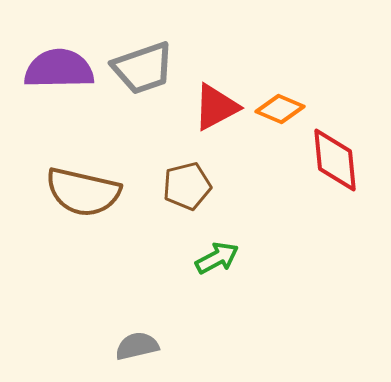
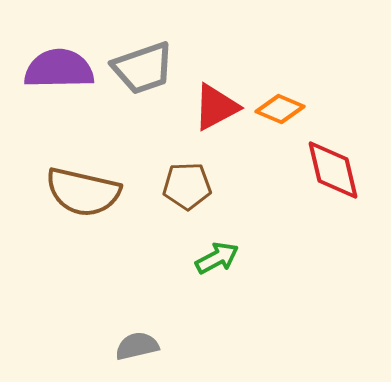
red diamond: moved 2 px left, 10 px down; rotated 8 degrees counterclockwise
brown pentagon: rotated 12 degrees clockwise
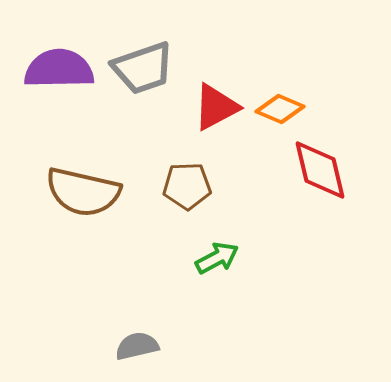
red diamond: moved 13 px left
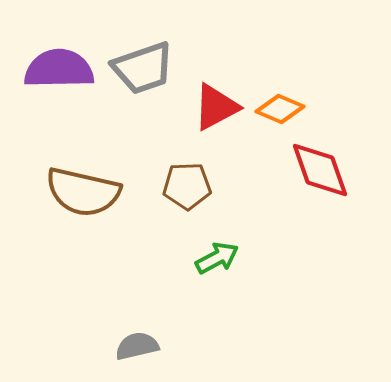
red diamond: rotated 6 degrees counterclockwise
